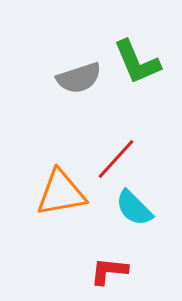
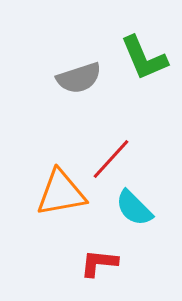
green L-shape: moved 7 px right, 4 px up
red line: moved 5 px left
red L-shape: moved 10 px left, 8 px up
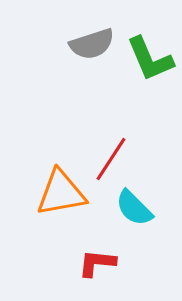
green L-shape: moved 6 px right, 1 px down
gray semicircle: moved 13 px right, 34 px up
red line: rotated 9 degrees counterclockwise
red L-shape: moved 2 px left
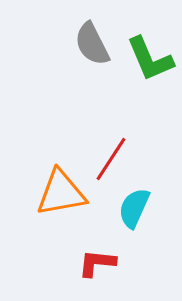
gray semicircle: rotated 81 degrees clockwise
cyan semicircle: rotated 69 degrees clockwise
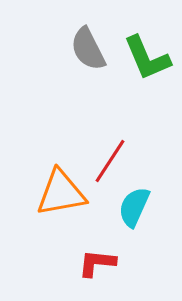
gray semicircle: moved 4 px left, 5 px down
green L-shape: moved 3 px left, 1 px up
red line: moved 1 px left, 2 px down
cyan semicircle: moved 1 px up
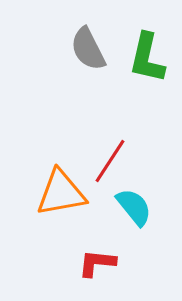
green L-shape: rotated 36 degrees clockwise
cyan semicircle: rotated 117 degrees clockwise
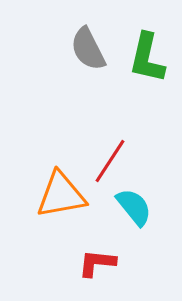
orange triangle: moved 2 px down
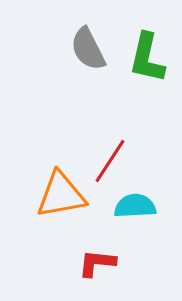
cyan semicircle: moved 1 px right, 1 px up; rotated 54 degrees counterclockwise
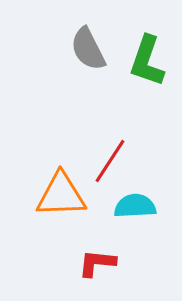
green L-shape: moved 3 px down; rotated 6 degrees clockwise
orange triangle: rotated 8 degrees clockwise
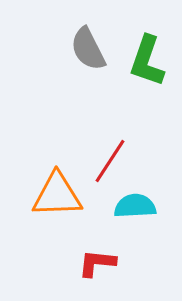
orange triangle: moved 4 px left
